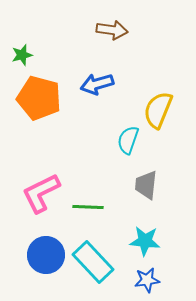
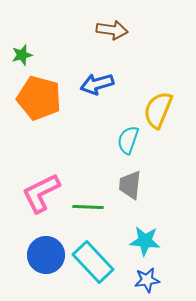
gray trapezoid: moved 16 px left
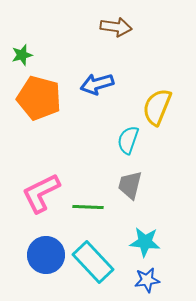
brown arrow: moved 4 px right, 3 px up
yellow semicircle: moved 1 px left, 3 px up
gray trapezoid: rotated 8 degrees clockwise
cyan star: moved 1 px down
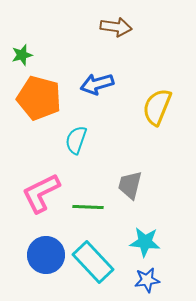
cyan semicircle: moved 52 px left
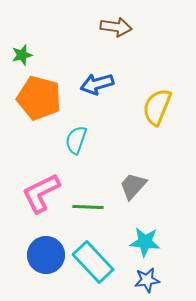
gray trapezoid: moved 3 px right, 1 px down; rotated 28 degrees clockwise
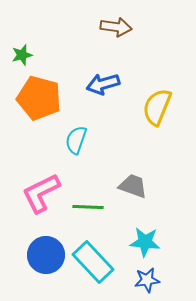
blue arrow: moved 6 px right
gray trapezoid: rotated 68 degrees clockwise
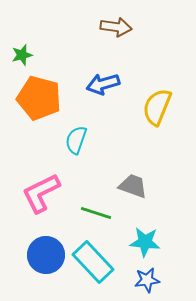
green line: moved 8 px right, 6 px down; rotated 16 degrees clockwise
